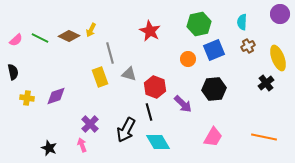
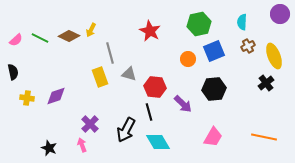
blue square: moved 1 px down
yellow ellipse: moved 4 px left, 2 px up
red hexagon: rotated 15 degrees counterclockwise
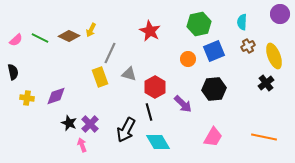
gray line: rotated 40 degrees clockwise
red hexagon: rotated 25 degrees clockwise
black star: moved 20 px right, 25 px up
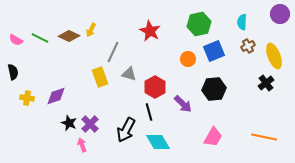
pink semicircle: rotated 72 degrees clockwise
gray line: moved 3 px right, 1 px up
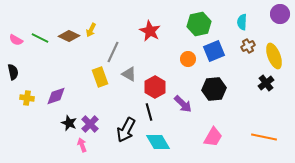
gray triangle: rotated 14 degrees clockwise
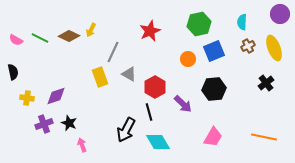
red star: rotated 20 degrees clockwise
yellow ellipse: moved 8 px up
purple cross: moved 46 px left; rotated 24 degrees clockwise
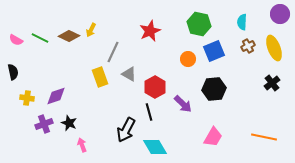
green hexagon: rotated 25 degrees clockwise
black cross: moved 6 px right
cyan diamond: moved 3 px left, 5 px down
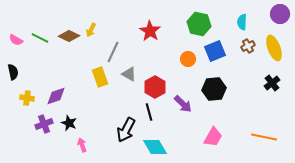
red star: rotated 15 degrees counterclockwise
blue square: moved 1 px right
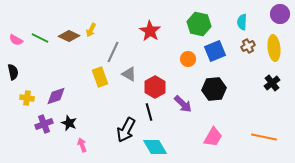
yellow ellipse: rotated 15 degrees clockwise
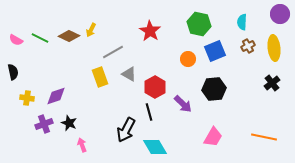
gray line: rotated 35 degrees clockwise
